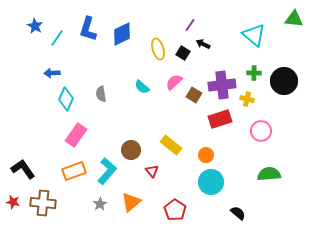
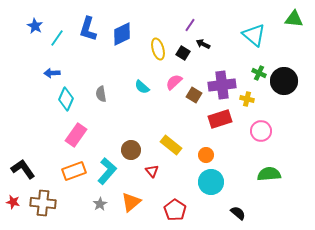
green cross: moved 5 px right; rotated 24 degrees clockwise
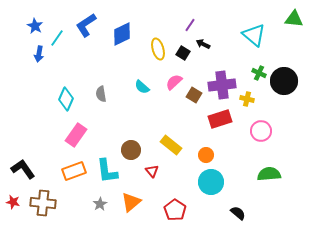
blue L-shape: moved 2 px left, 4 px up; rotated 40 degrees clockwise
blue arrow: moved 13 px left, 19 px up; rotated 77 degrees counterclockwise
cyan L-shape: rotated 132 degrees clockwise
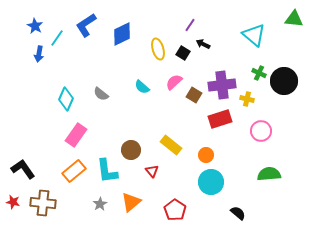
gray semicircle: rotated 42 degrees counterclockwise
orange rectangle: rotated 20 degrees counterclockwise
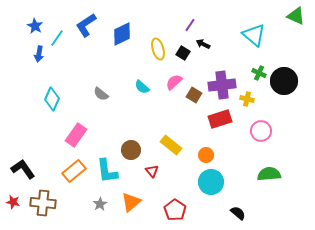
green triangle: moved 2 px right, 3 px up; rotated 18 degrees clockwise
cyan diamond: moved 14 px left
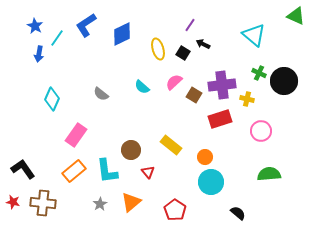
orange circle: moved 1 px left, 2 px down
red triangle: moved 4 px left, 1 px down
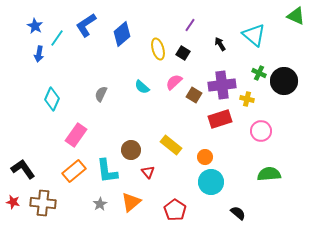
blue diamond: rotated 15 degrees counterclockwise
black arrow: moved 17 px right; rotated 32 degrees clockwise
gray semicircle: rotated 77 degrees clockwise
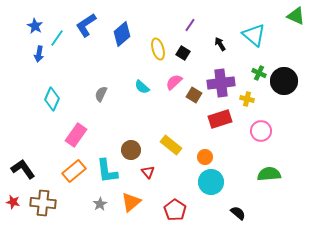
purple cross: moved 1 px left, 2 px up
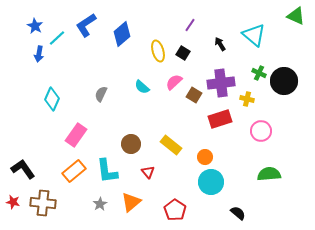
cyan line: rotated 12 degrees clockwise
yellow ellipse: moved 2 px down
brown circle: moved 6 px up
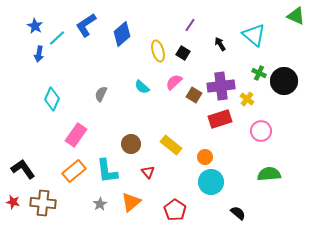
purple cross: moved 3 px down
yellow cross: rotated 24 degrees clockwise
